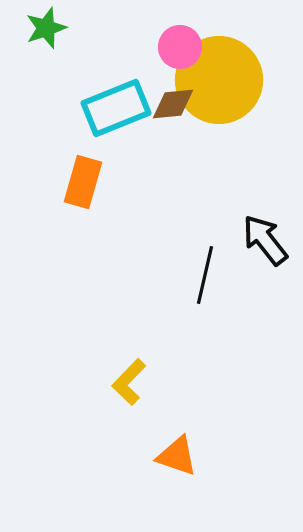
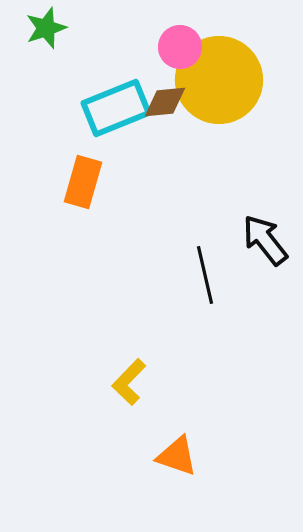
brown diamond: moved 8 px left, 2 px up
black line: rotated 26 degrees counterclockwise
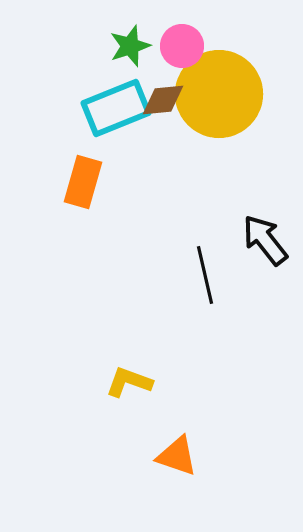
green star: moved 84 px right, 18 px down
pink circle: moved 2 px right, 1 px up
yellow circle: moved 14 px down
brown diamond: moved 2 px left, 2 px up
yellow L-shape: rotated 66 degrees clockwise
